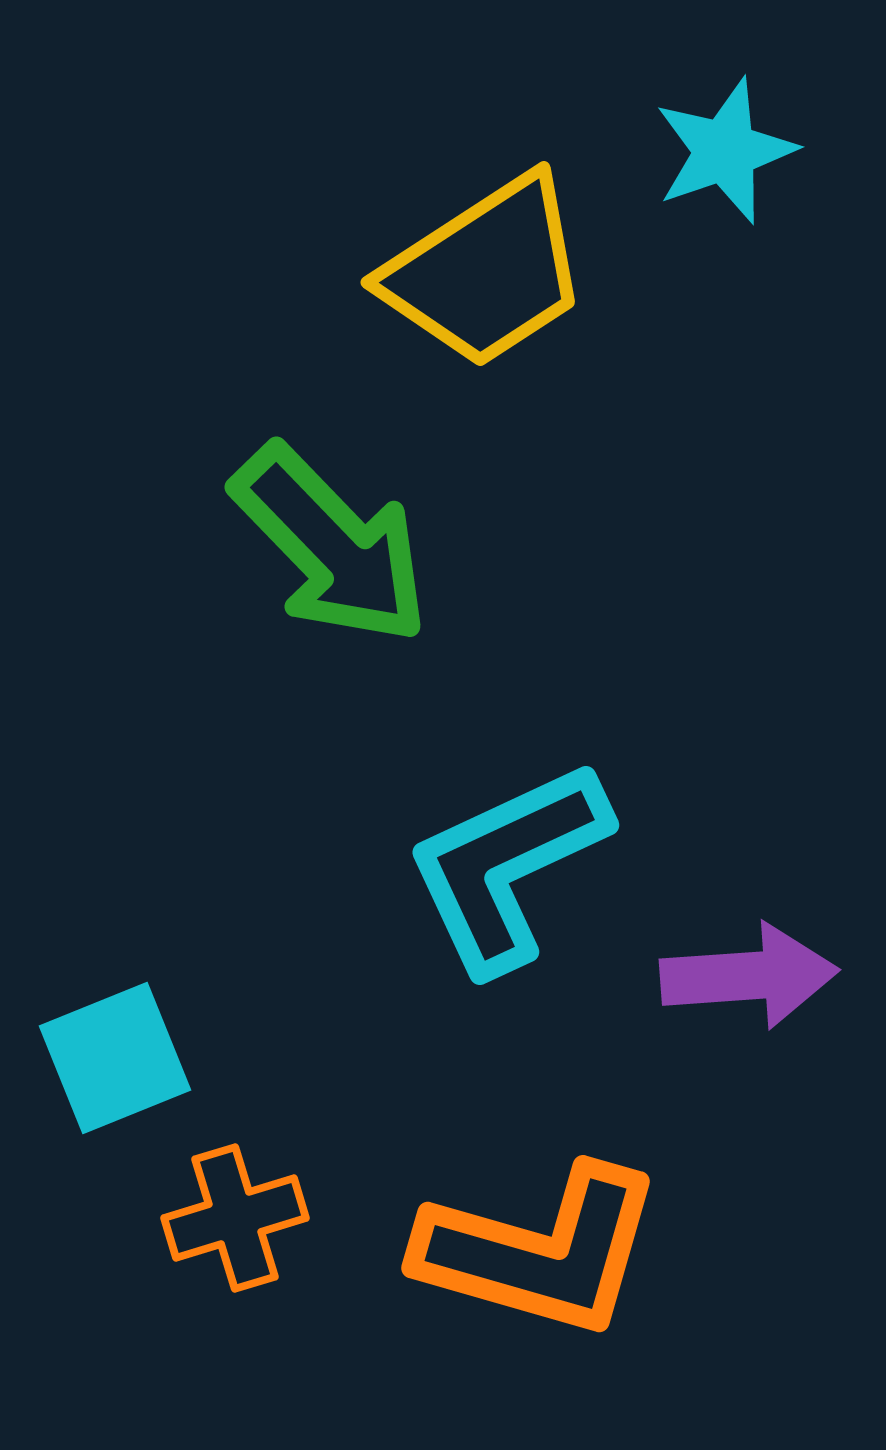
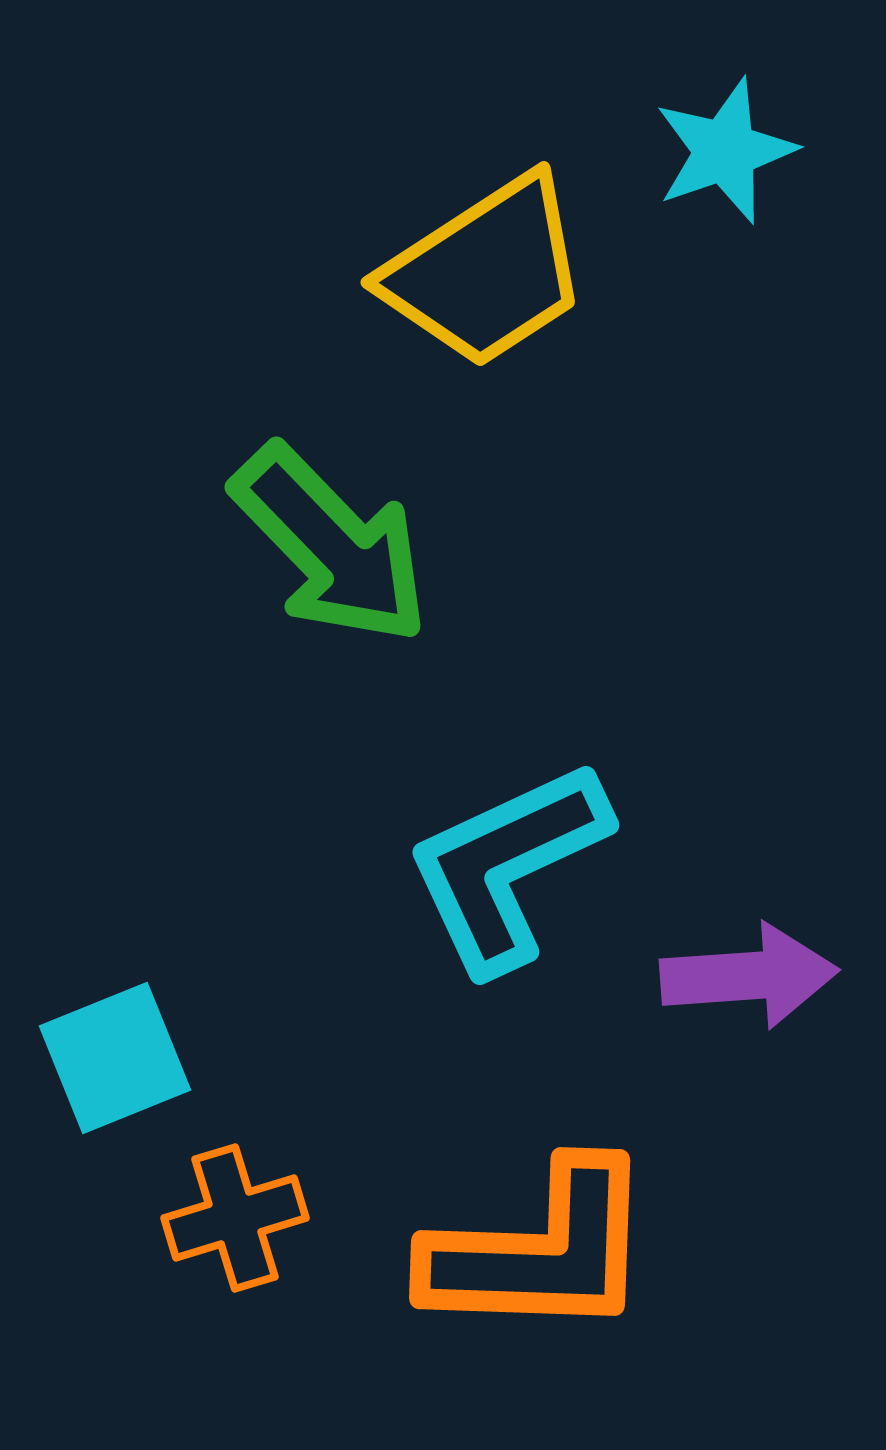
orange L-shape: rotated 14 degrees counterclockwise
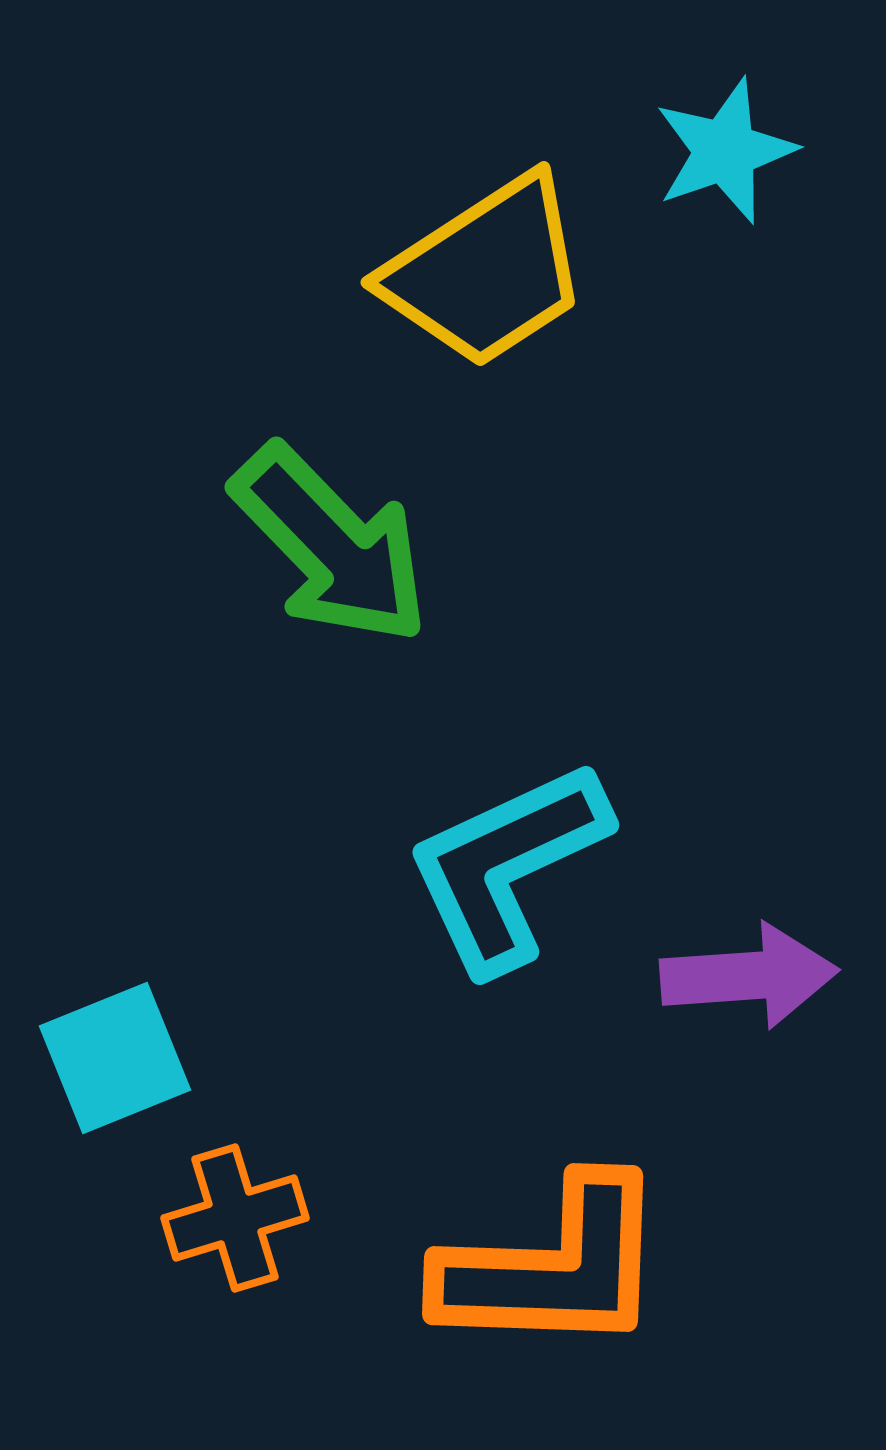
orange L-shape: moved 13 px right, 16 px down
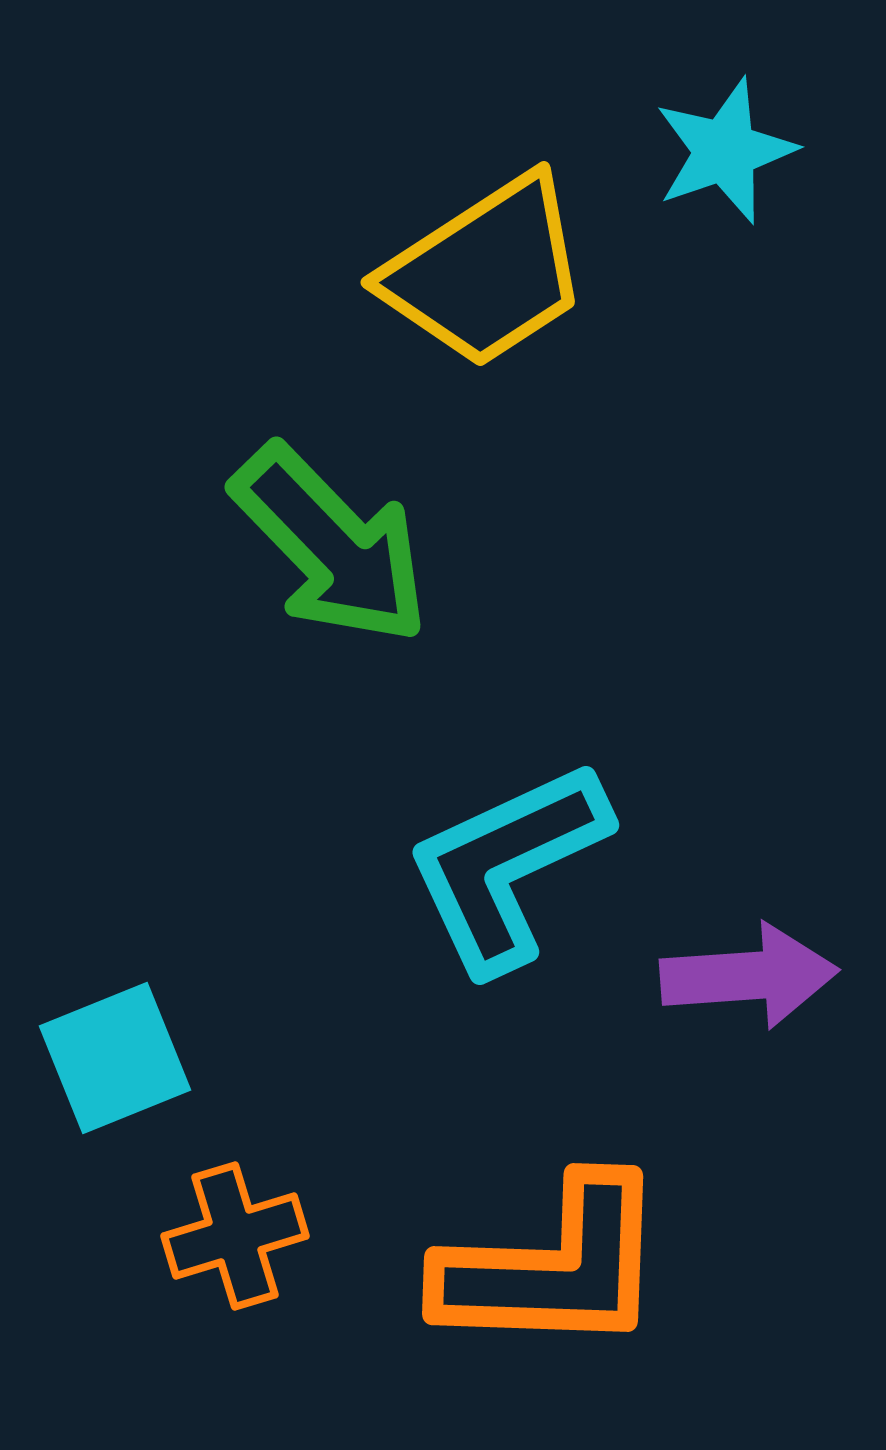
orange cross: moved 18 px down
